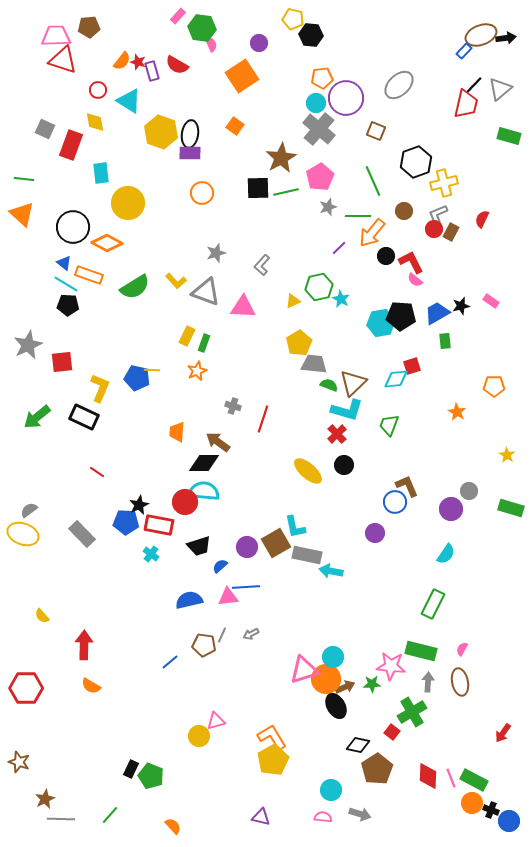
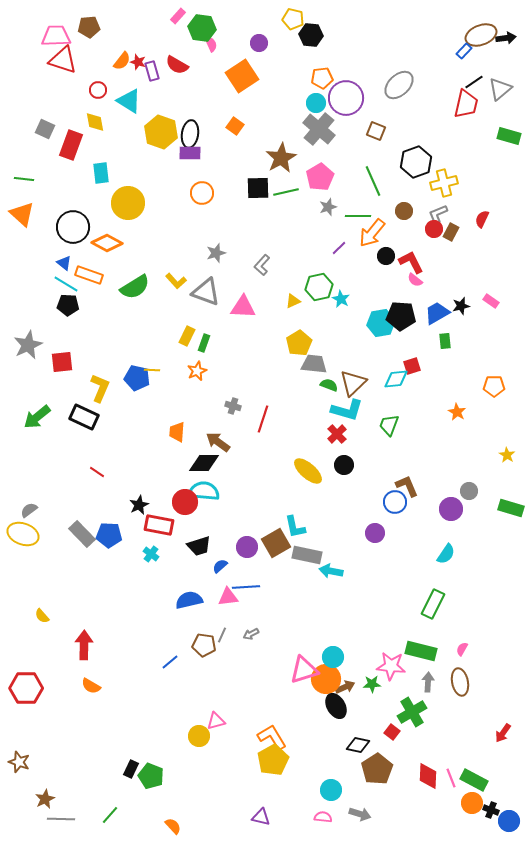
black line at (474, 85): moved 3 px up; rotated 12 degrees clockwise
blue pentagon at (126, 522): moved 17 px left, 13 px down
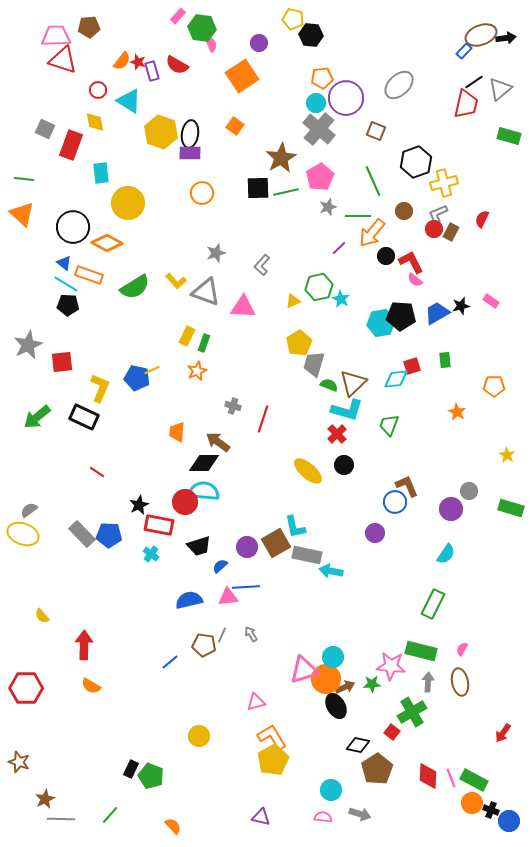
green rectangle at (445, 341): moved 19 px down
gray trapezoid at (314, 364): rotated 80 degrees counterclockwise
yellow line at (152, 370): rotated 28 degrees counterclockwise
gray arrow at (251, 634): rotated 84 degrees clockwise
pink triangle at (216, 721): moved 40 px right, 19 px up
